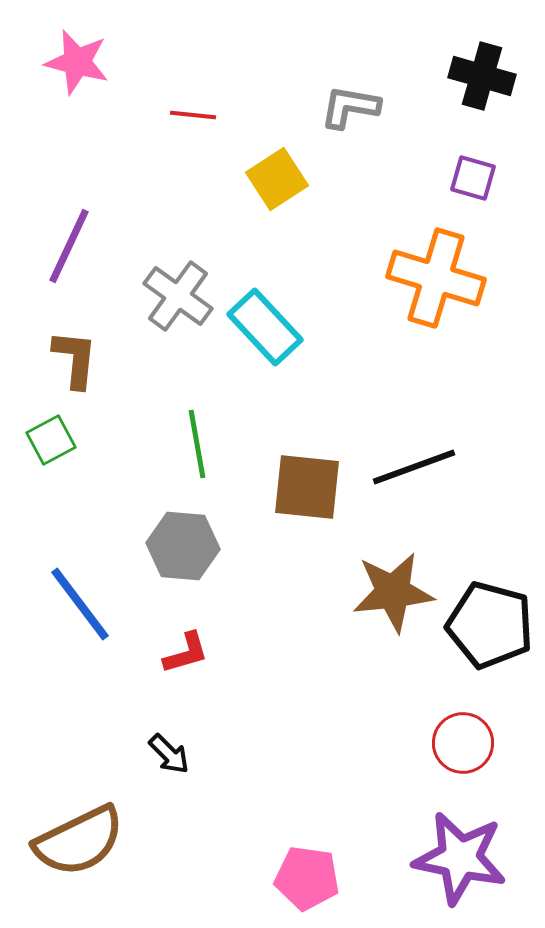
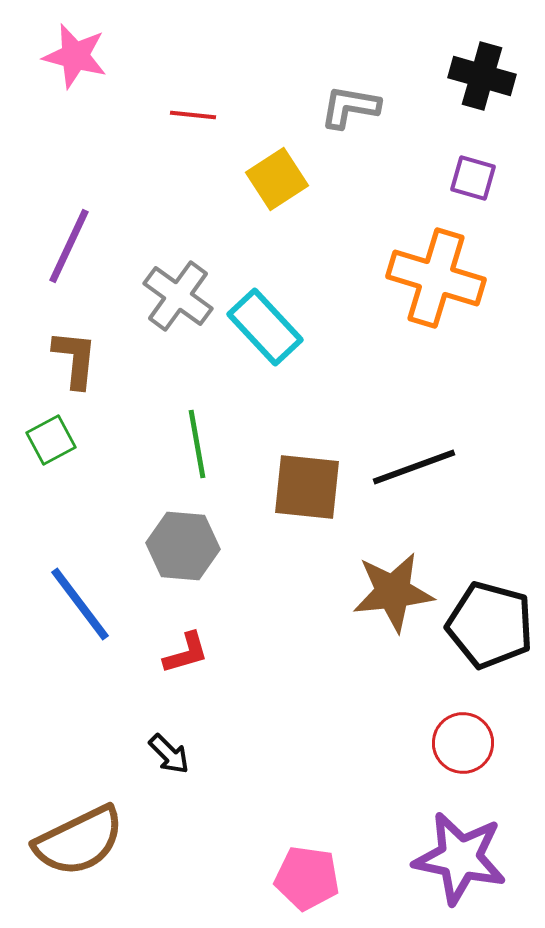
pink star: moved 2 px left, 6 px up
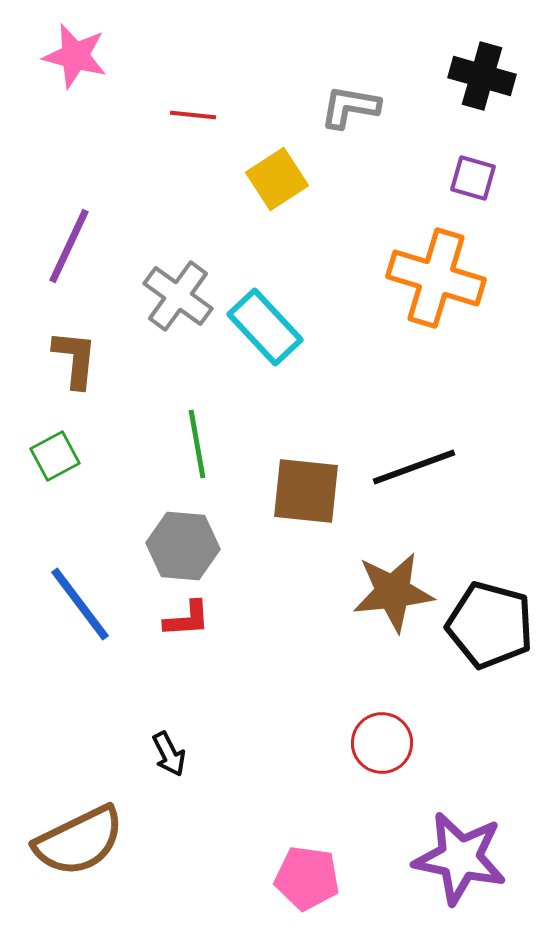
green square: moved 4 px right, 16 px down
brown square: moved 1 px left, 4 px down
red L-shape: moved 1 px right, 34 px up; rotated 12 degrees clockwise
red circle: moved 81 px left
black arrow: rotated 18 degrees clockwise
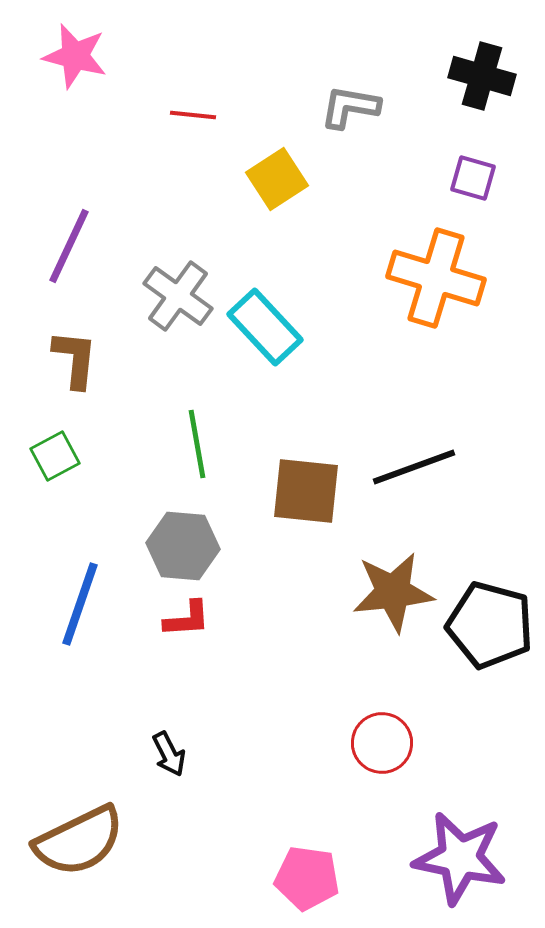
blue line: rotated 56 degrees clockwise
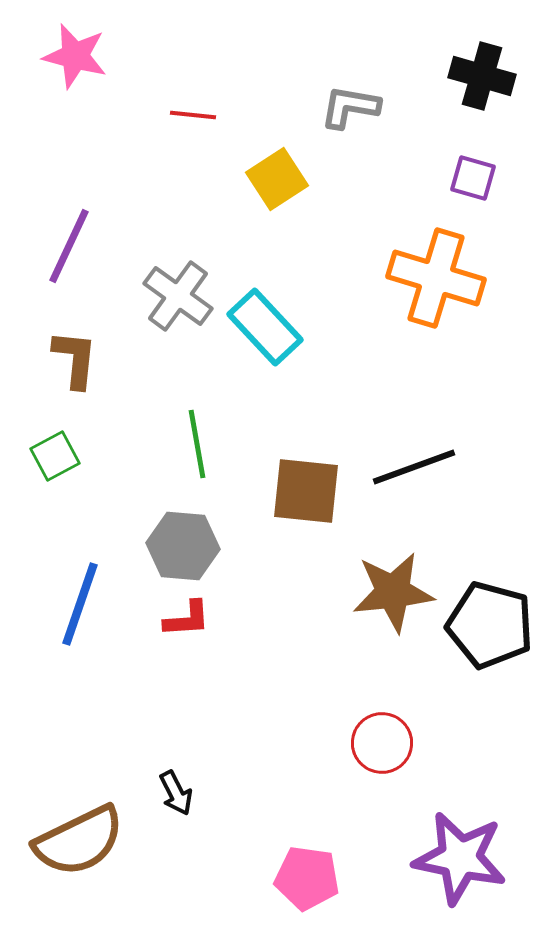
black arrow: moved 7 px right, 39 px down
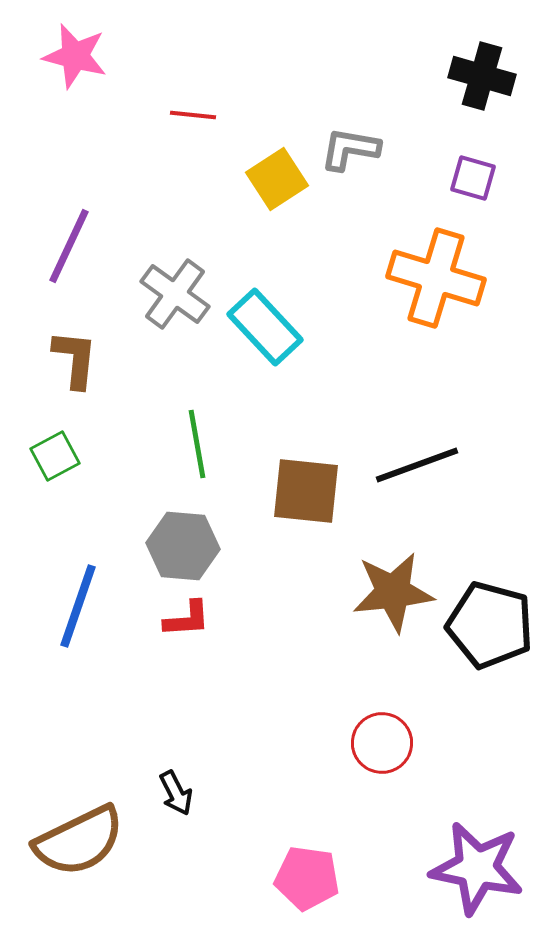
gray L-shape: moved 42 px down
gray cross: moved 3 px left, 2 px up
black line: moved 3 px right, 2 px up
blue line: moved 2 px left, 2 px down
purple star: moved 17 px right, 10 px down
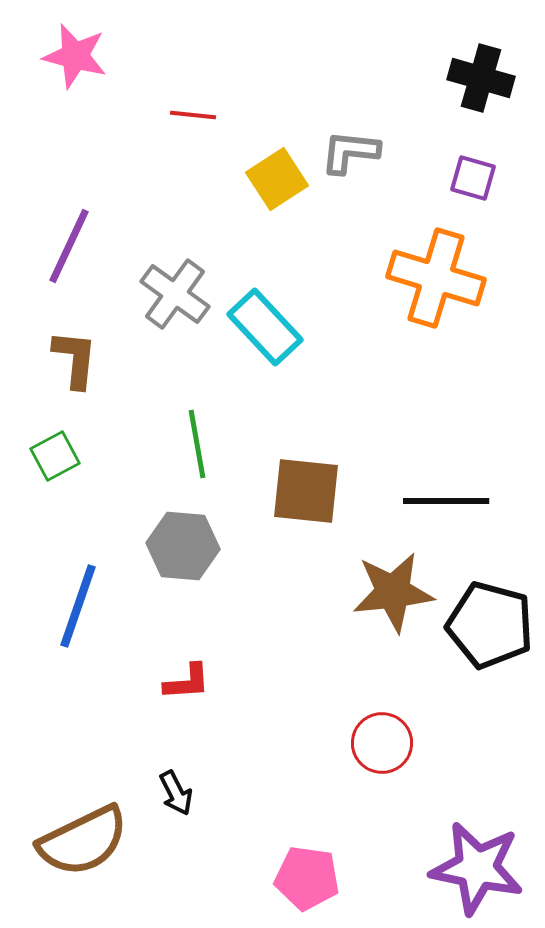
black cross: moved 1 px left, 2 px down
gray L-shape: moved 3 px down; rotated 4 degrees counterclockwise
black line: moved 29 px right, 36 px down; rotated 20 degrees clockwise
red L-shape: moved 63 px down
brown semicircle: moved 4 px right
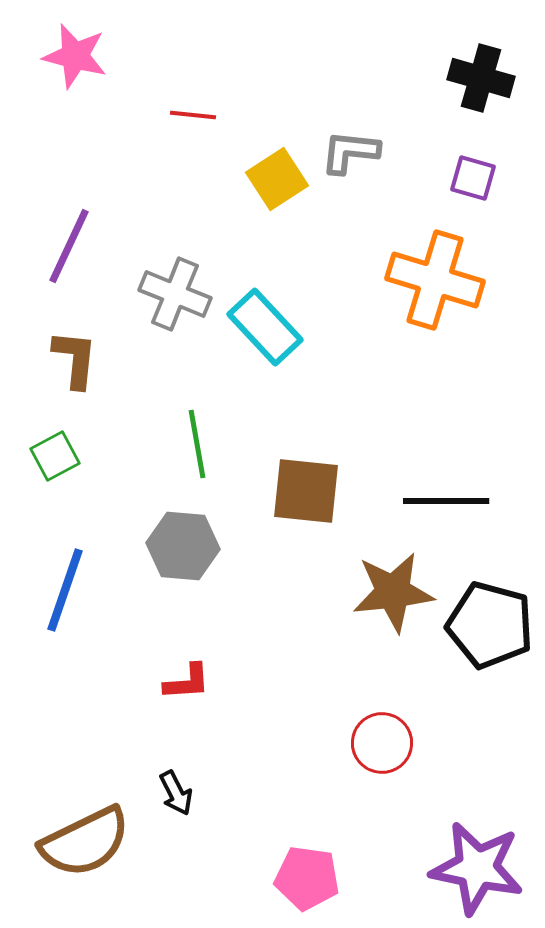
orange cross: moved 1 px left, 2 px down
gray cross: rotated 14 degrees counterclockwise
blue line: moved 13 px left, 16 px up
brown semicircle: moved 2 px right, 1 px down
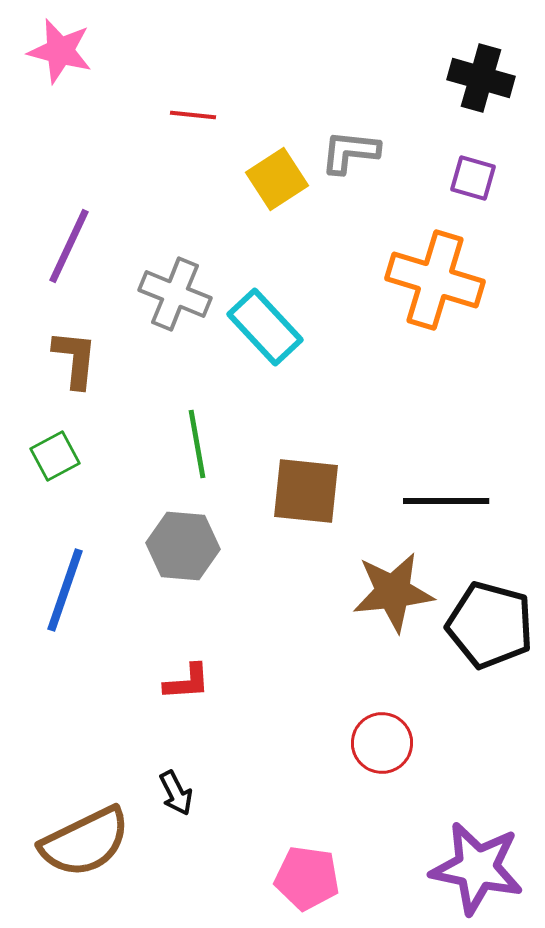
pink star: moved 15 px left, 5 px up
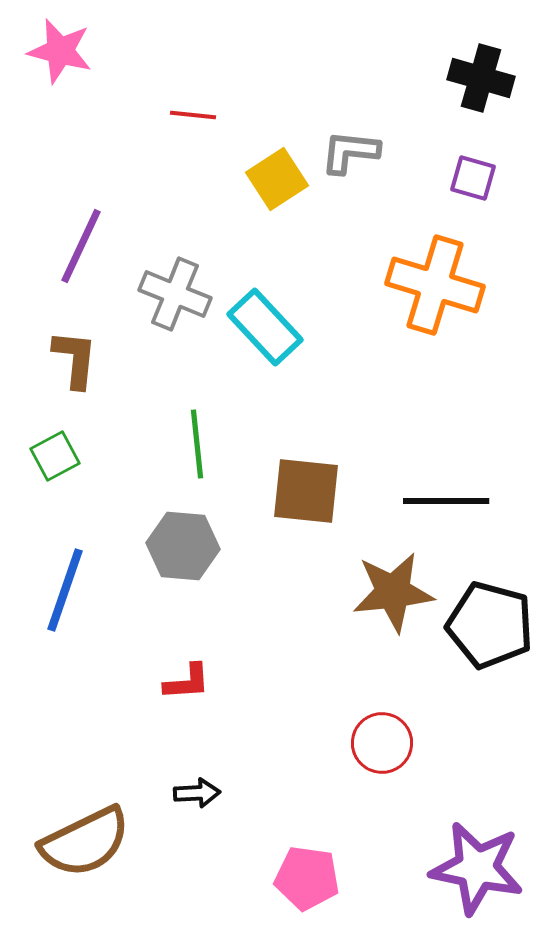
purple line: moved 12 px right
orange cross: moved 5 px down
green line: rotated 4 degrees clockwise
black arrow: moved 21 px right; rotated 66 degrees counterclockwise
